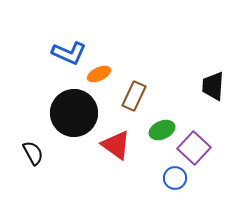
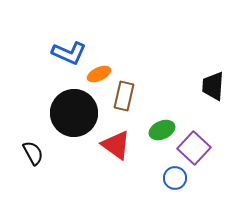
brown rectangle: moved 10 px left; rotated 12 degrees counterclockwise
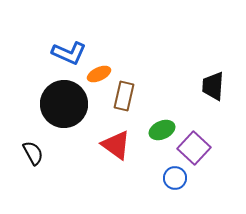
black circle: moved 10 px left, 9 px up
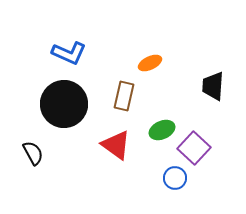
orange ellipse: moved 51 px right, 11 px up
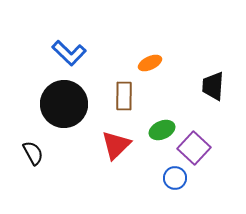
blue L-shape: rotated 20 degrees clockwise
brown rectangle: rotated 12 degrees counterclockwise
red triangle: rotated 40 degrees clockwise
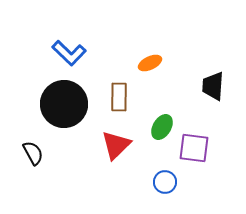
brown rectangle: moved 5 px left, 1 px down
green ellipse: moved 3 px up; rotated 35 degrees counterclockwise
purple square: rotated 36 degrees counterclockwise
blue circle: moved 10 px left, 4 px down
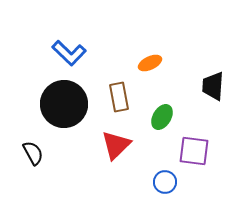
brown rectangle: rotated 12 degrees counterclockwise
green ellipse: moved 10 px up
purple square: moved 3 px down
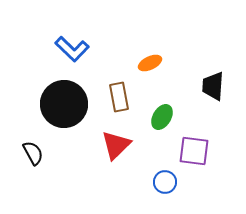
blue L-shape: moved 3 px right, 4 px up
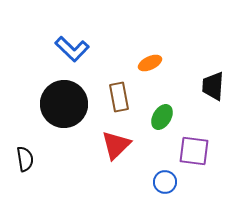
black semicircle: moved 8 px left, 6 px down; rotated 20 degrees clockwise
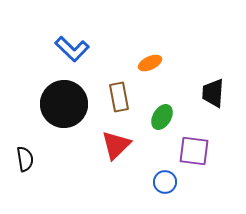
black trapezoid: moved 7 px down
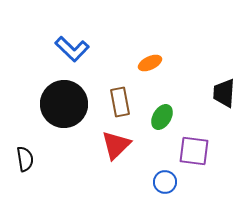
black trapezoid: moved 11 px right
brown rectangle: moved 1 px right, 5 px down
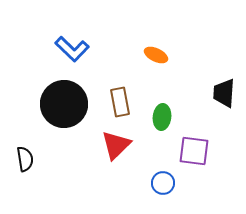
orange ellipse: moved 6 px right, 8 px up; rotated 50 degrees clockwise
green ellipse: rotated 25 degrees counterclockwise
blue circle: moved 2 px left, 1 px down
